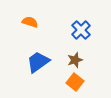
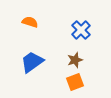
blue trapezoid: moved 6 px left
orange square: rotated 30 degrees clockwise
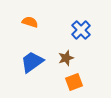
brown star: moved 9 px left, 2 px up
orange square: moved 1 px left
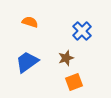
blue cross: moved 1 px right, 1 px down
blue trapezoid: moved 5 px left
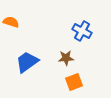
orange semicircle: moved 19 px left
blue cross: rotated 18 degrees counterclockwise
brown star: rotated 14 degrees clockwise
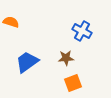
orange square: moved 1 px left, 1 px down
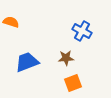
blue trapezoid: rotated 15 degrees clockwise
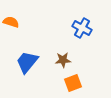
blue cross: moved 3 px up
brown star: moved 3 px left, 2 px down
blue trapezoid: rotated 30 degrees counterclockwise
